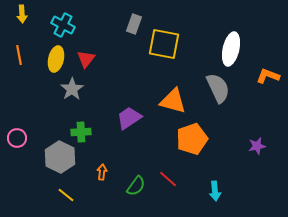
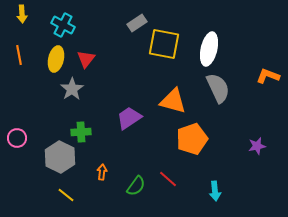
gray rectangle: moved 3 px right, 1 px up; rotated 36 degrees clockwise
white ellipse: moved 22 px left
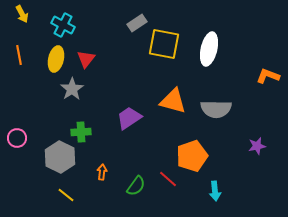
yellow arrow: rotated 24 degrees counterclockwise
gray semicircle: moved 2 px left, 21 px down; rotated 116 degrees clockwise
orange pentagon: moved 17 px down
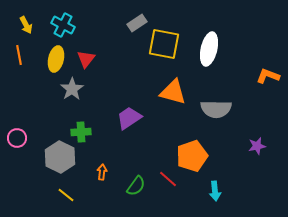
yellow arrow: moved 4 px right, 11 px down
orange triangle: moved 9 px up
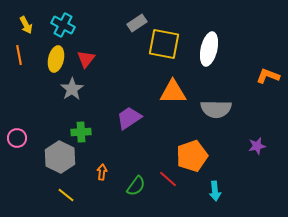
orange triangle: rotated 16 degrees counterclockwise
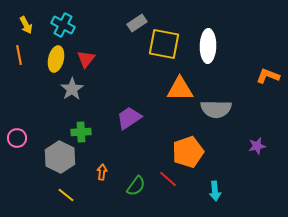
white ellipse: moved 1 px left, 3 px up; rotated 12 degrees counterclockwise
orange triangle: moved 7 px right, 3 px up
orange pentagon: moved 4 px left, 4 px up
